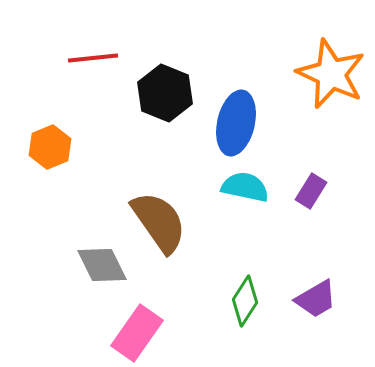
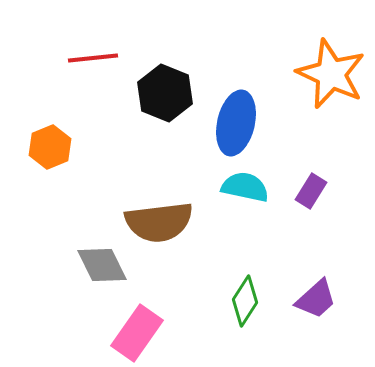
brown semicircle: rotated 118 degrees clockwise
purple trapezoid: rotated 12 degrees counterclockwise
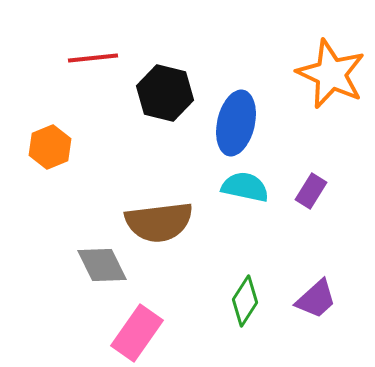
black hexagon: rotated 8 degrees counterclockwise
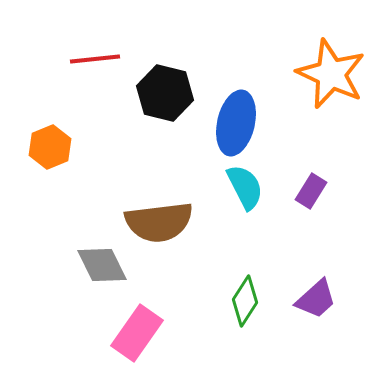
red line: moved 2 px right, 1 px down
cyan semicircle: rotated 51 degrees clockwise
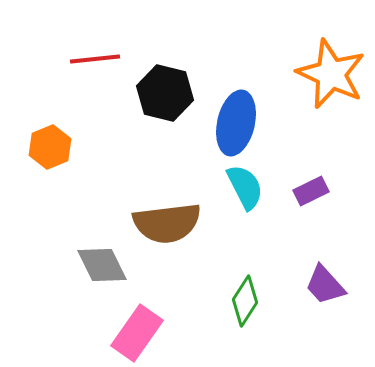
purple rectangle: rotated 32 degrees clockwise
brown semicircle: moved 8 px right, 1 px down
purple trapezoid: moved 9 px right, 14 px up; rotated 90 degrees clockwise
